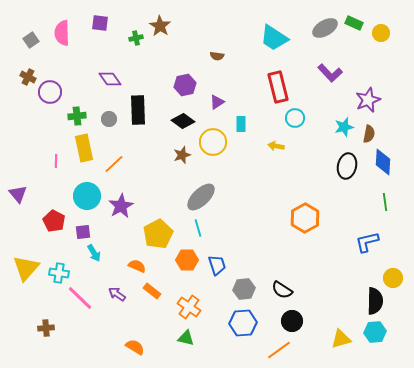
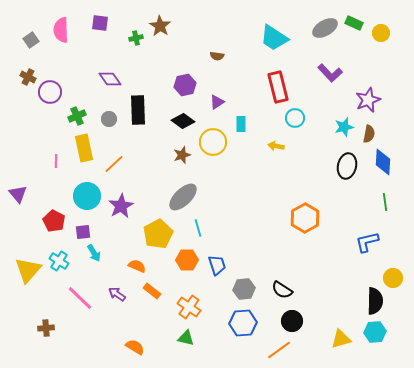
pink semicircle at (62, 33): moved 1 px left, 3 px up
green cross at (77, 116): rotated 18 degrees counterclockwise
gray ellipse at (201, 197): moved 18 px left
yellow triangle at (26, 268): moved 2 px right, 2 px down
cyan cross at (59, 273): moved 12 px up; rotated 24 degrees clockwise
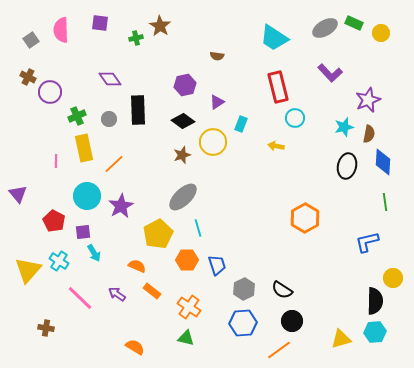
cyan rectangle at (241, 124): rotated 21 degrees clockwise
gray hexagon at (244, 289): rotated 20 degrees counterclockwise
brown cross at (46, 328): rotated 14 degrees clockwise
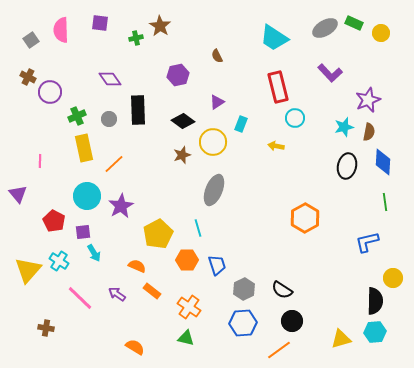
brown semicircle at (217, 56): rotated 56 degrees clockwise
purple hexagon at (185, 85): moved 7 px left, 10 px up
brown semicircle at (369, 134): moved 2 px up
pink line at (56, 161): moved 16 px left
gray ellipse at (183, 197): moved 31 px right, 7 px up; rotated 24 degrees counterclockwise
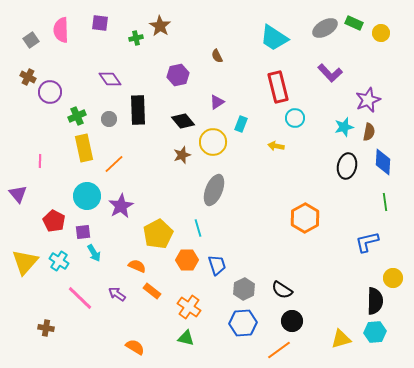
black diamond at (183, 121): rotated 15 degrees clockwise
yellow triangle at (28, 270): moved 3 px left, 8 px up
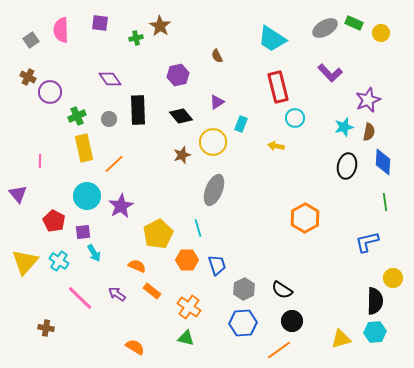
cyan trapezoid at (274, 38): moved 2 px left, 1 px down
black diamond at (183, 121): moved 2 px left, 5 px up
